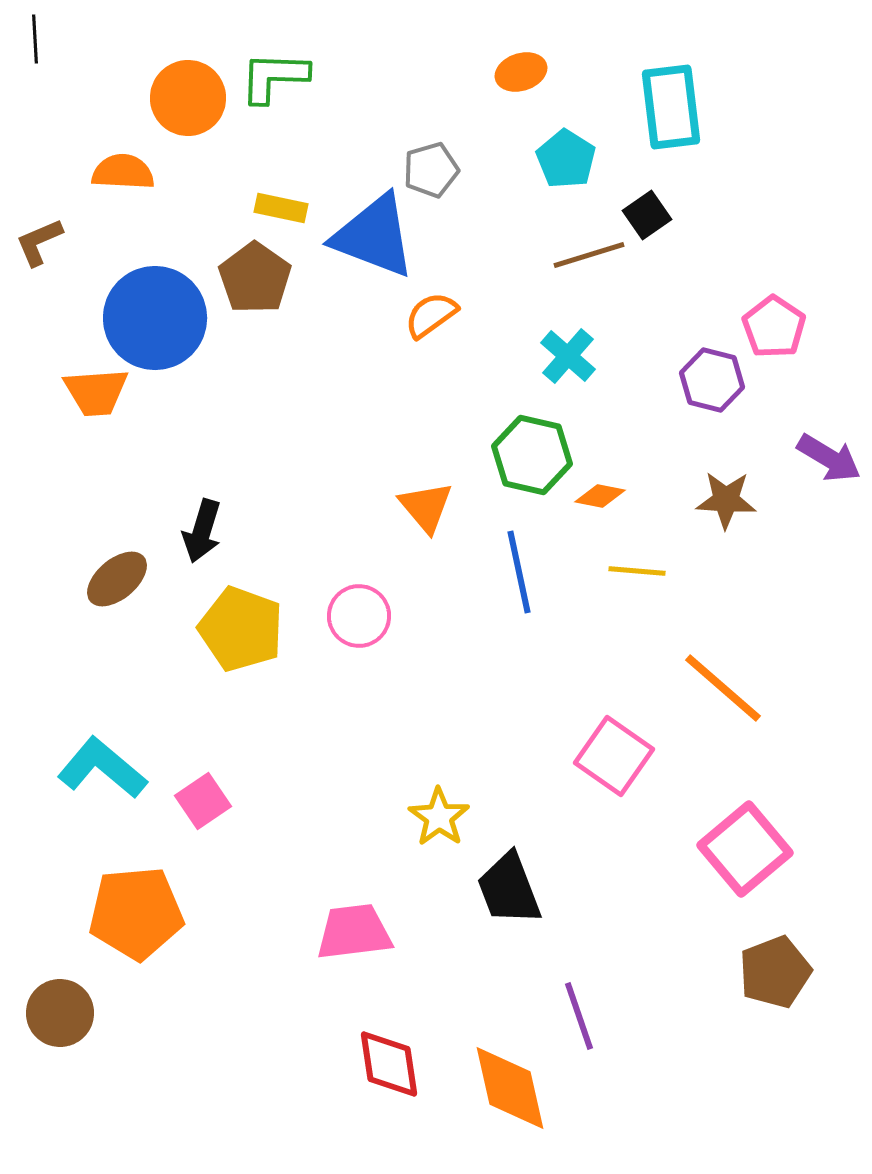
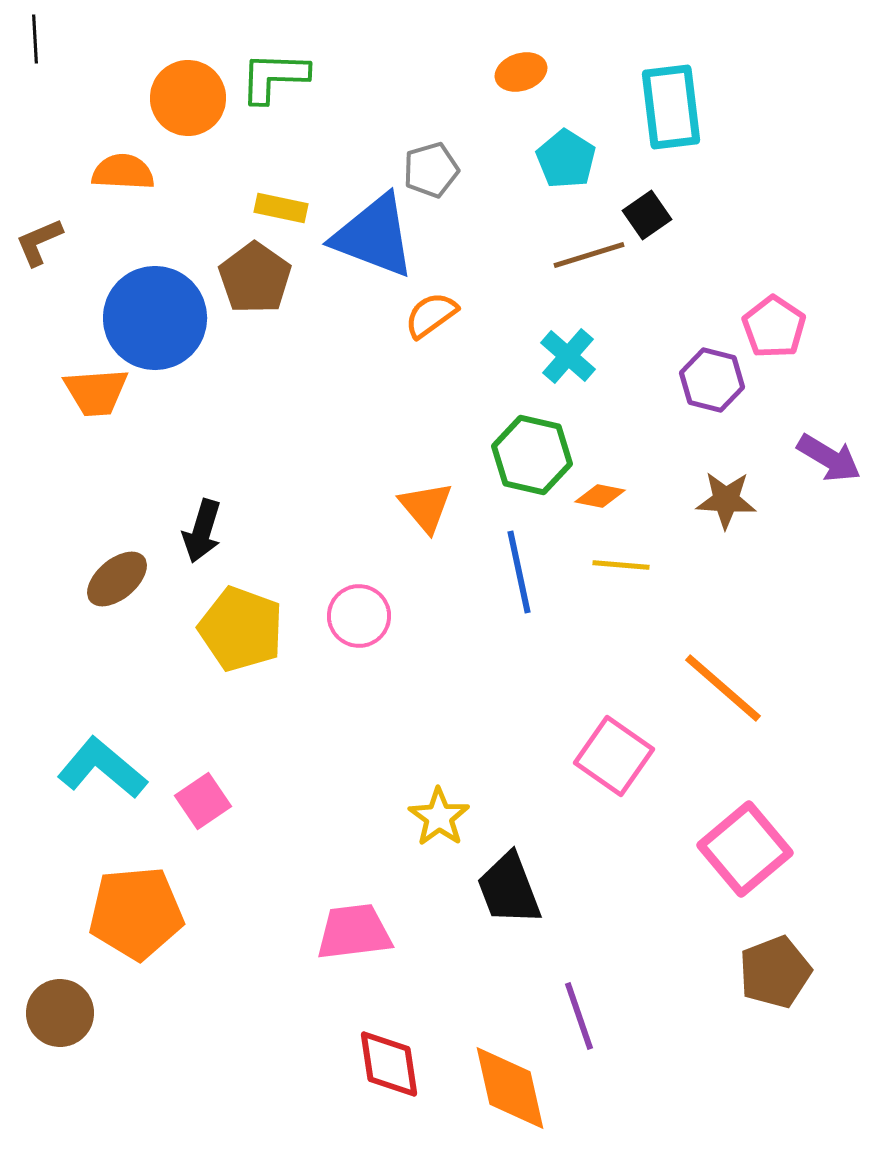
yellow line at (637, 571): moved 16 px left, 6 px up
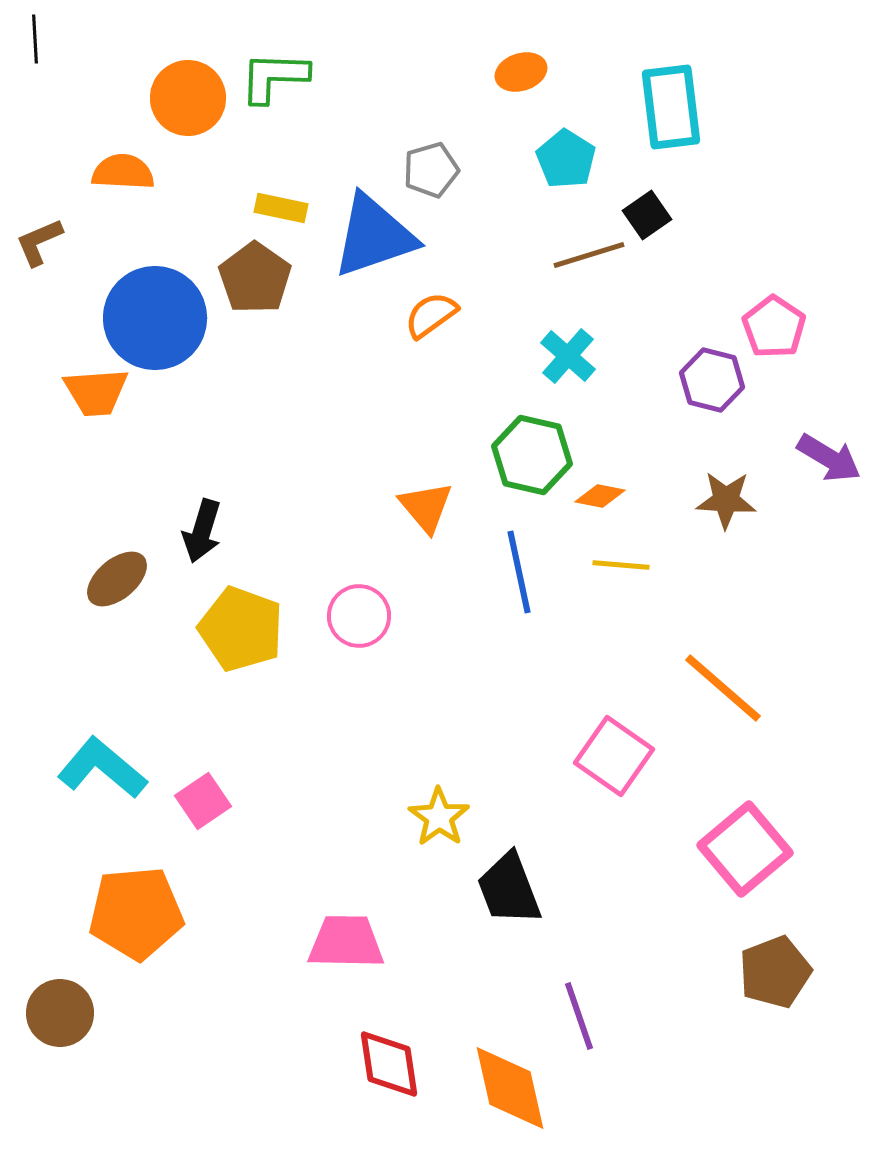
blue triangle at (374, 236): rotated 40 degrees counterclockwise
pink trapezoid at (354, 932): moved 8 px left, 10 px down; rotated 8 degrees clockwise
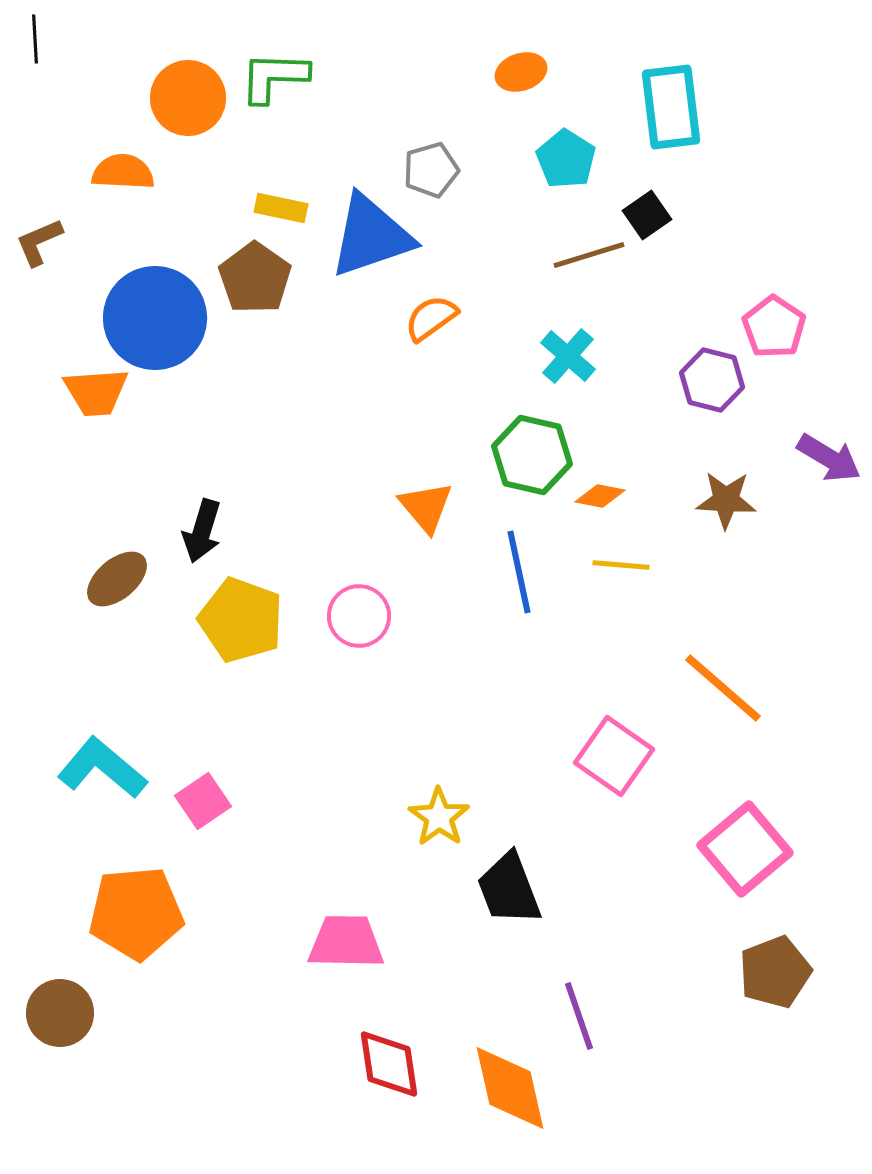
blue triangle at (374, 236): moved 3 px left
orange semicircle at (431, 315): moved 3 px down
yellow pentagon at (241, 629): moved 9 px up
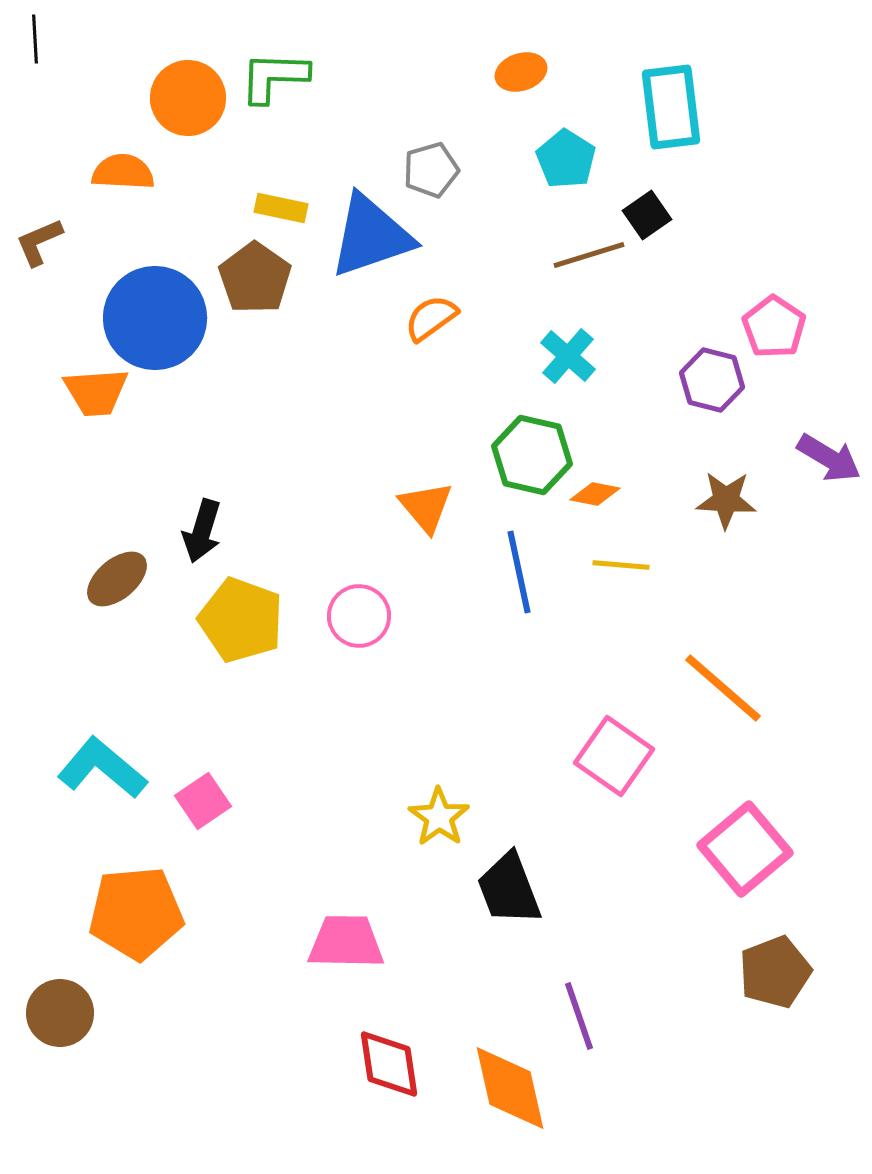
orange diamond at (600, 496): moved 5 px left, 2 px up
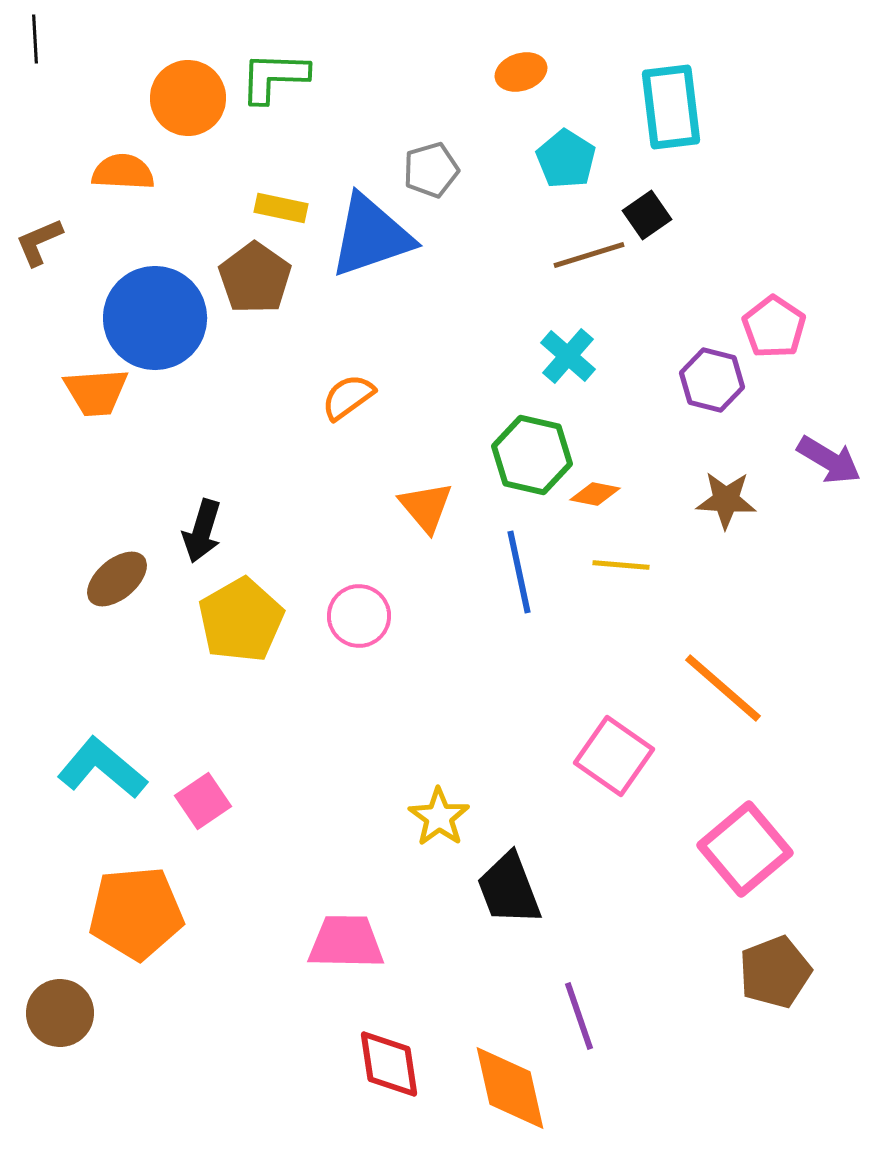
orange semicircle at (431, 318): moved 83 px left, 79 px down
purple arrow at (829, 458): moved 2 px down
yellow pentagon at (241, 620): rotated 22 degrees clockwise
